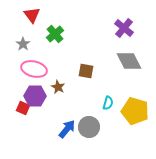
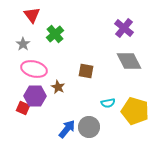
cyan semicircle: rotated 64 degrees clockwise
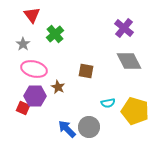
blue arrow: rotated 84 degrees counterclockwise
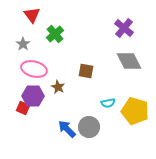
purple hexagon: moved 2 px left
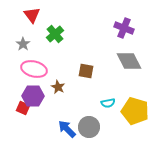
purple cross: rotated 18 degrees counterclockwise
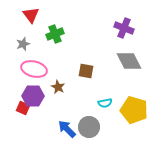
red triangle: moved 1 px left
green cross: rotated 18 degrees clockwise
gray star: rotated 16 degrees clockwise
cyan semicircle: moved 3 px left
yellow pentagon: moved 1 px left, 1 px up
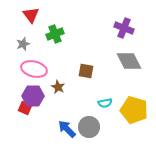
red square: moved 2 px right
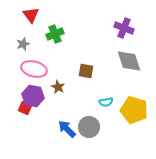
gray diamond: rotated 8 degrees clockwise
purple hexagon: rotated 10 degrees clockwise
cyan semicircle: moved 1 px right, 1 px up
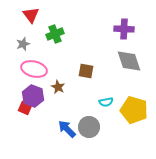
purple cross: moved 1 px down; rotated 18 degrees counterclockwise
purple hexagon: rotated 10 degrees clockwise
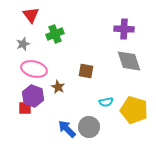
red square: rotated 24 degrees counterclockwise
